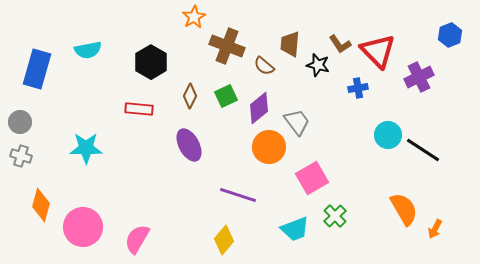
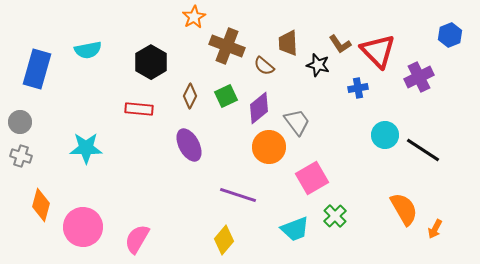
brown trapezoid: moved 2 px left, 1 px up; rotated 8 degrees counterclockwise
cyan circle: moved 3 px left
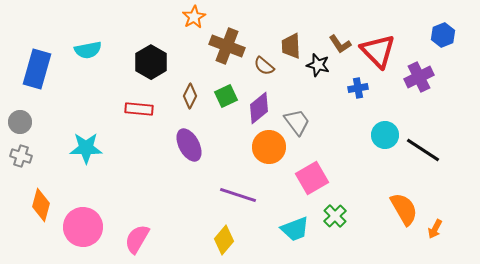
blue hexagon: moved 7 px left
brown trapezoid: moved 3 px right, 3 px down
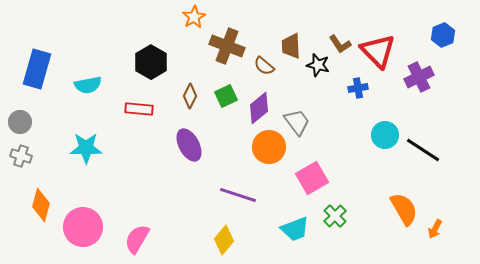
cyan semicircle: moved 35 px down
